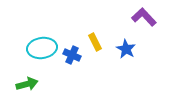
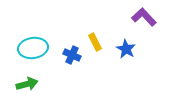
cyan ellipse: moved 9 px left
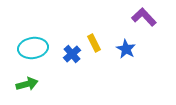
yellow rectangle: moved 1 px left, 1 px down
blue cross: moved 1 px up; rotated 24 degrees clockwise
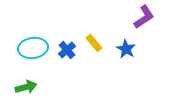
purple L-shape: rotated 100 degrees clockwise
yellow rectangle: rotated 12 degrees counterclockwise
blue cross: moved 5 px left, 4 px up
green arrow: moved 1 px left, 3 px down
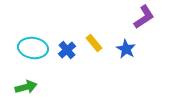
cyan ellipse: rotated 16 degrees clockwise
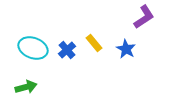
cyan ellipse: rotated 12 degrees clockwise
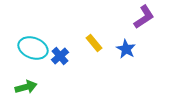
blue cross: moved 7 px left, 6 px down
